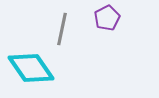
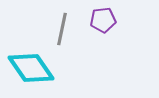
purple pentagon: moved 4 px left, 2 px down; rotated 20 degrees clockwise
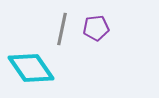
purple pentagon: moved 7 px left, 8 px down
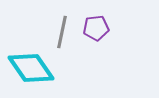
gray line: moved 3 px down
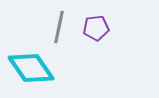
gray line: moved 3 px left, 5 px up
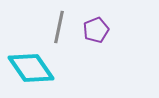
purple pentagon: moved 2 px down; rotated 15 degrees counterclockwise
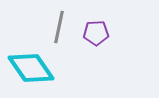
purple pentagon: moved 3 px down; rotated 20 degrees clockwise
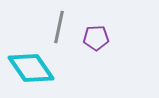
purple pentagon: moved 5 px down
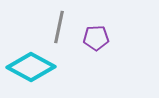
cyan diamond: moved 1 px up; rotated 27 degrees counterclockwise
